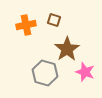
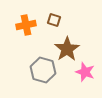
gray hexagon: moved 2 px left, 3 px up
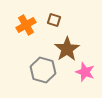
orange cross: rotated 18 degrees counterclockwise
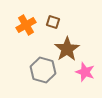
brown square: moved 1 px left, 2 px down
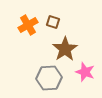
orange cross: moved 2 px right
brown star: moved 2 px left
gray hexagon: moved 6 px right, 8 px down; rotated 20 degrees counterclockwise
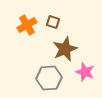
orange cross: moved 1 px left
brown star: rotated 10 degrees clockwise
